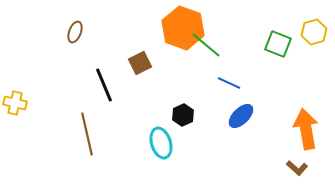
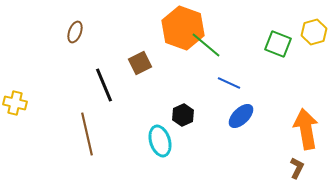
cyan ellipse: moved 1 px left, 2 px up
brown L-shape: rotated 105 degrees counterclockwise
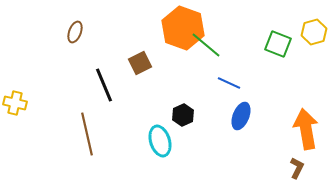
blue ellipse: rotated 24 degrees counterclockwise
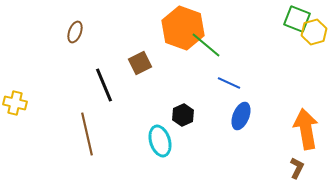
green square: moved 19 px right, 25 px up
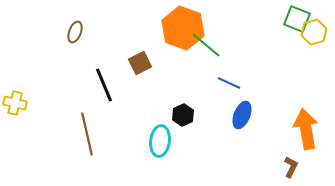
blue ellipse: moved 1 px right, 1 px up
cyan ellipse: rotated 24 degrees clockwise
brown L-shape: moved 6 px left, 1 px up
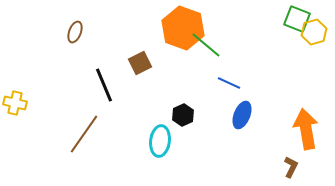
brown line: moved 3 px left; rotated 48 degrees clockwise
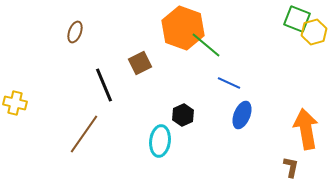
brown L-shape: rotated 15 degrees counterclockwise
